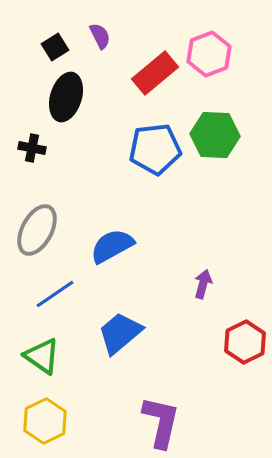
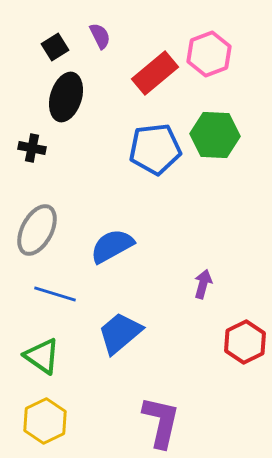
blue line: rotated 51 degrees clockwise
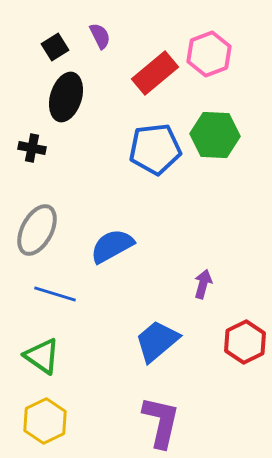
blue trapezoid: moved 37 px right, 8 px down
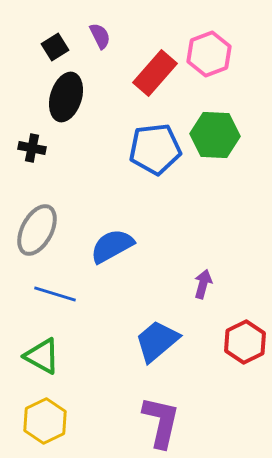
red rectangle: rotated 9 degrees counterclockwise
green triangle: rotated 6 degrees counterclockwise
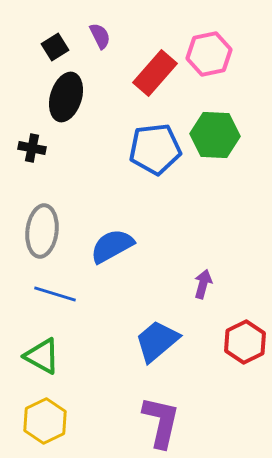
pink hexagon: rotated 9 degrees clockwise
gray ellipse: moved 5 px right, 1 px down; rotated 21 degrees counterclockwise
